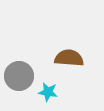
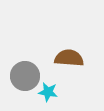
gray circle: moved 6 px right
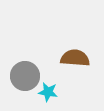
brown semicircle: moved 6 px right
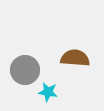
gray circle: moved 6 px up
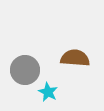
cyan star: rotated 18 degrees clockwise
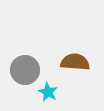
brown semicircle: moved 4 px down
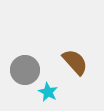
brown semicircle: rotated 44 degrees clockwise
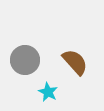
gray circle: moved 10 px up
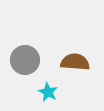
brown semicircle: rotated 44 degrees counterclockwise
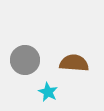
brown semicircle: moved 1 px left, 1 px down
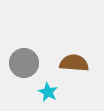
gray circle: moved 1 px left, 3 px down
